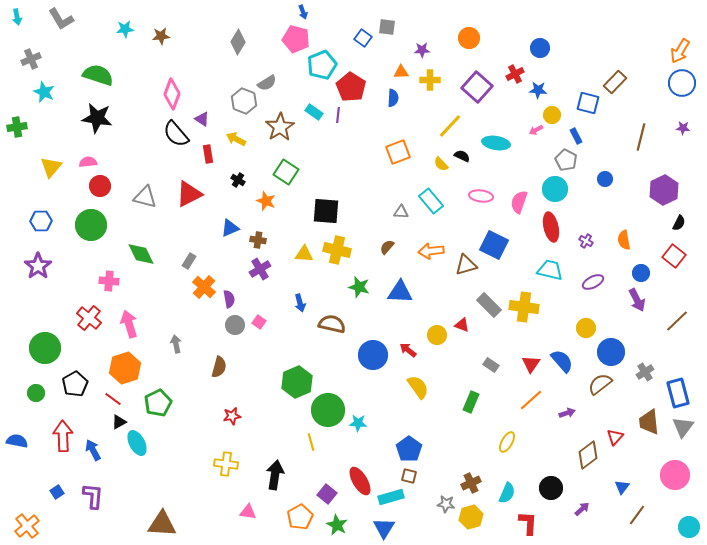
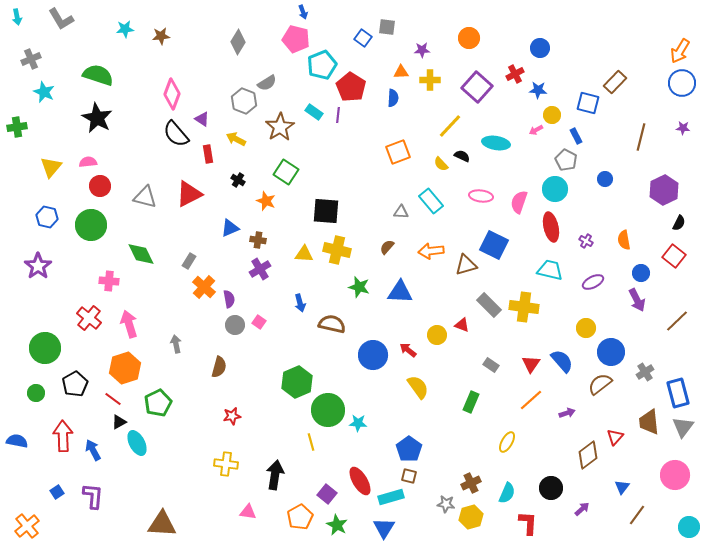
black star at (97, 118): rotated 20 degrees clockwise
blue hexagon at (41, 221): moved 6 px right, 4 px up; rotated 15 degrees clockwise
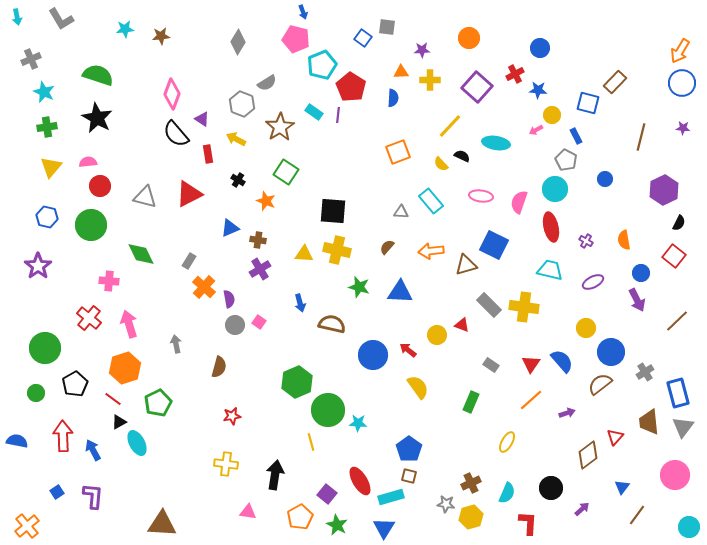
gray hexagon at (244, 101): moved 2 px left, 3 px down
green cross at (17, 127): moved 30 px right
black square at (326, 211): moved 7 px right
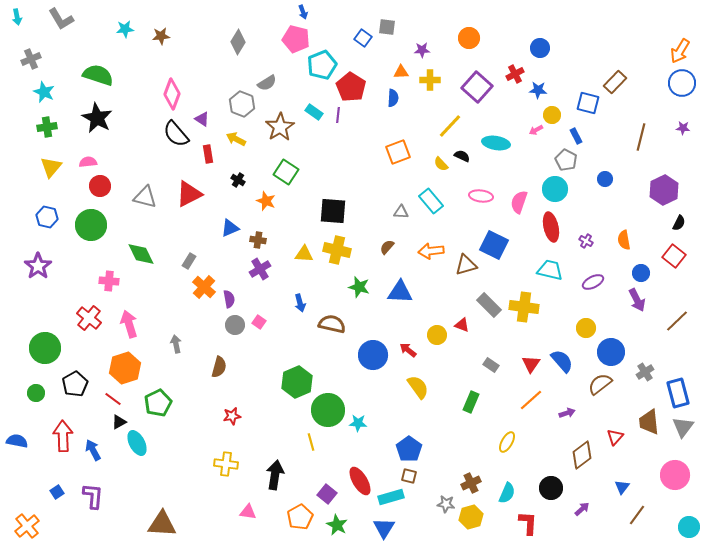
brown diamond at (588, 455): moved 6 px left
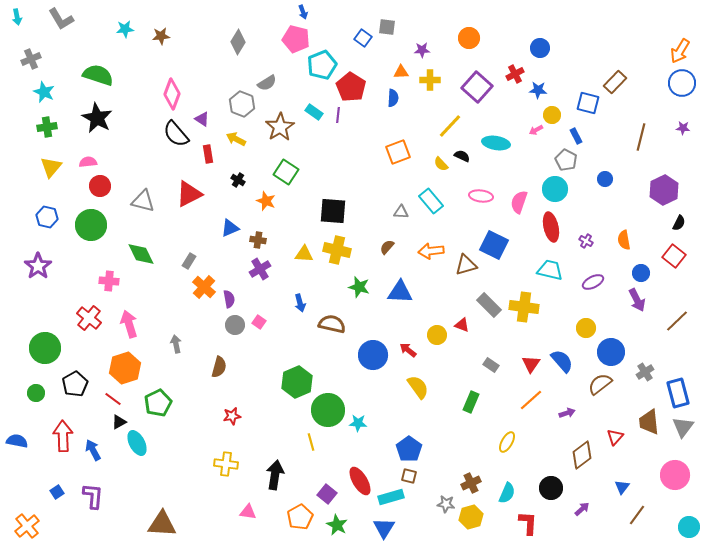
gray triangle at (145, 197): moved 2 px left, 4 px down
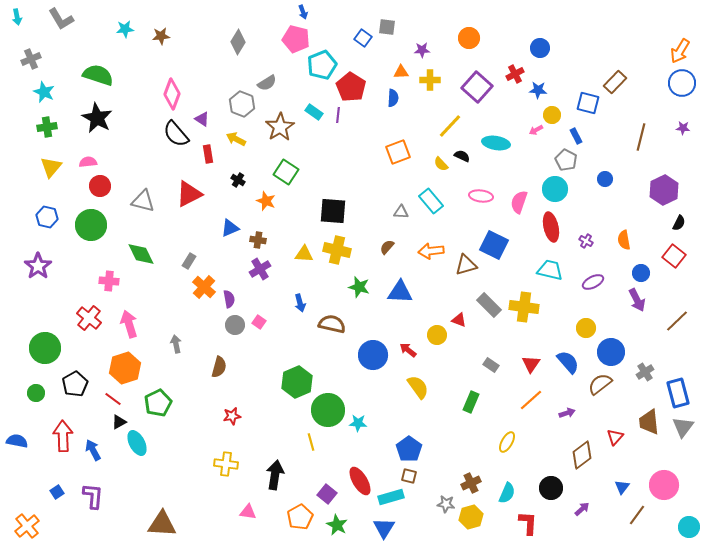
red triangle at (462, 325): moved 3 px left, 5 px up
blue semicircle at (562, 361): moved 6 px right, 1 px down
pink circle at (675, 475): moved 11 px left, 10 px down
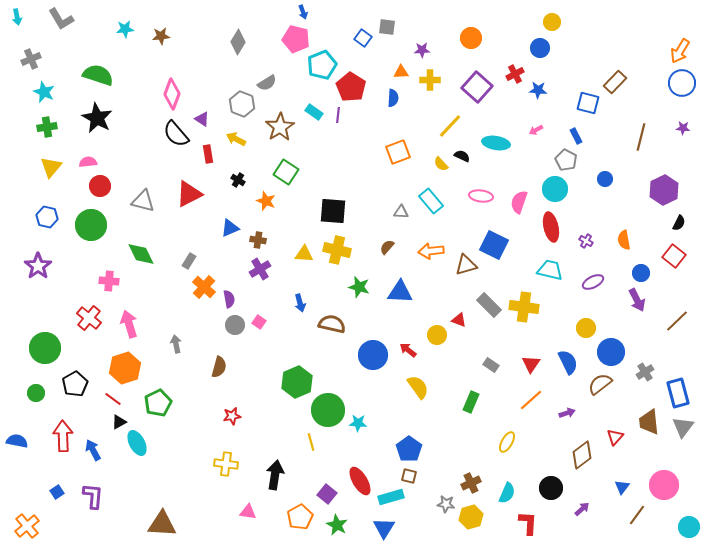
orange circle at (469, 38): moved 2 px right
yellow circle at (552, 115): moved 93 px up
blue semicircle at (568, 362): rotated 15 degrees clockwise
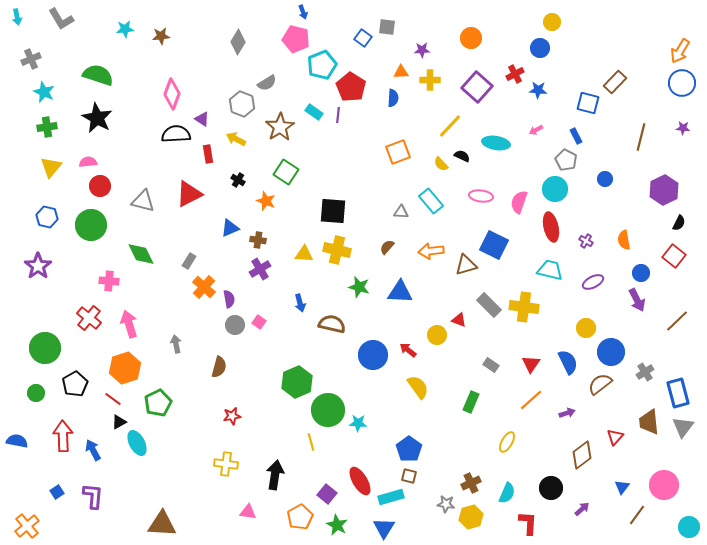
black semicircle at (176, 134): rotated 128 degrees clockwise
